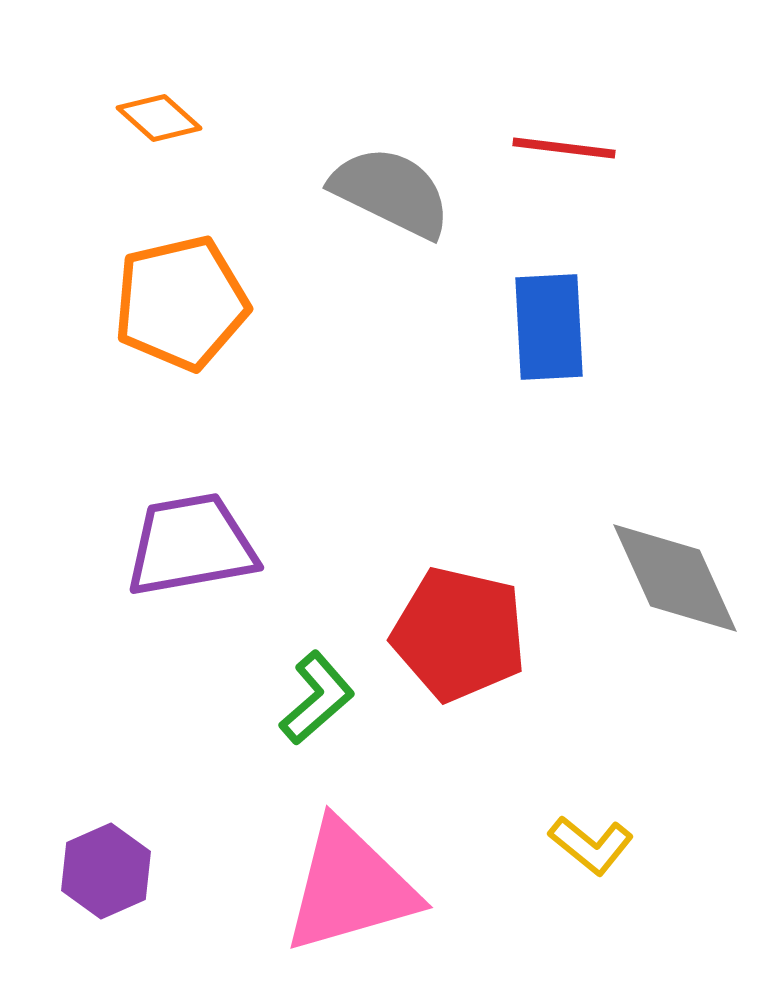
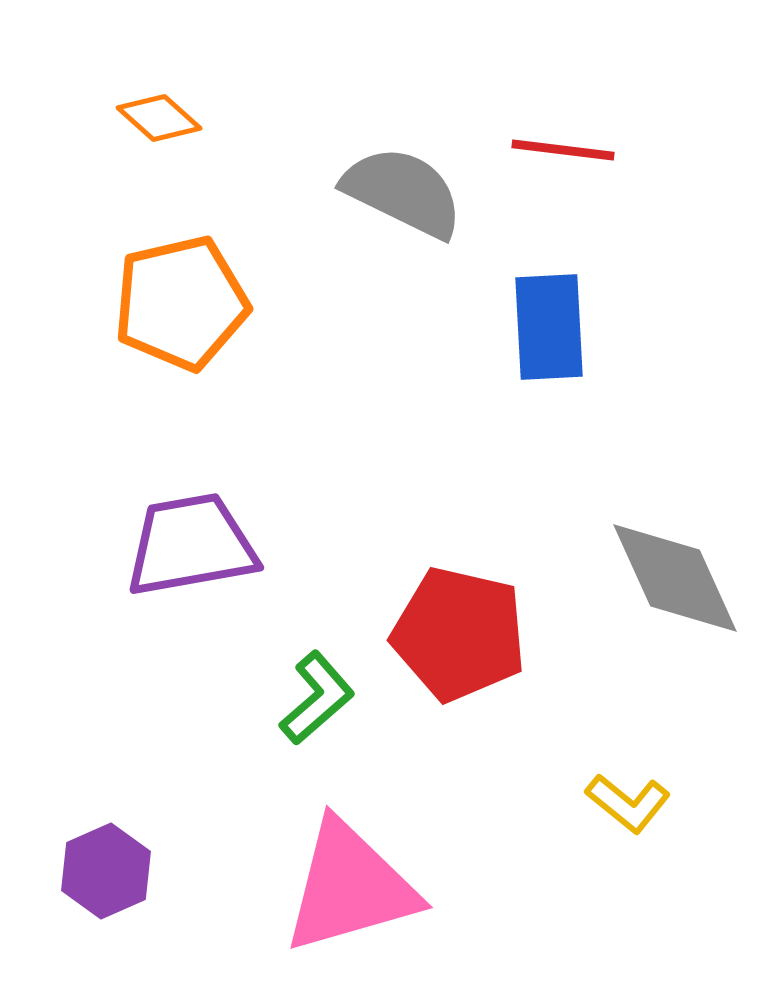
red line: moved 1 px left, 2 px down
gray semicircle: moved 12 px right
yellow L-shape: moved 37 px right, 42 px up
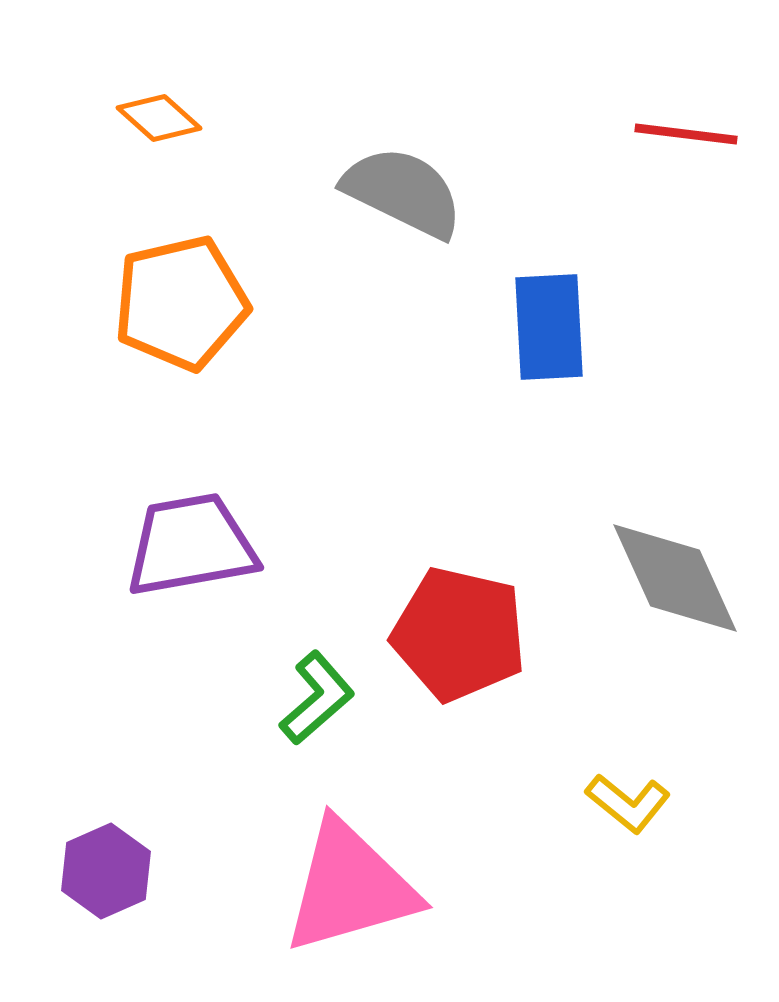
red line: moved 123 px right, 16 px up
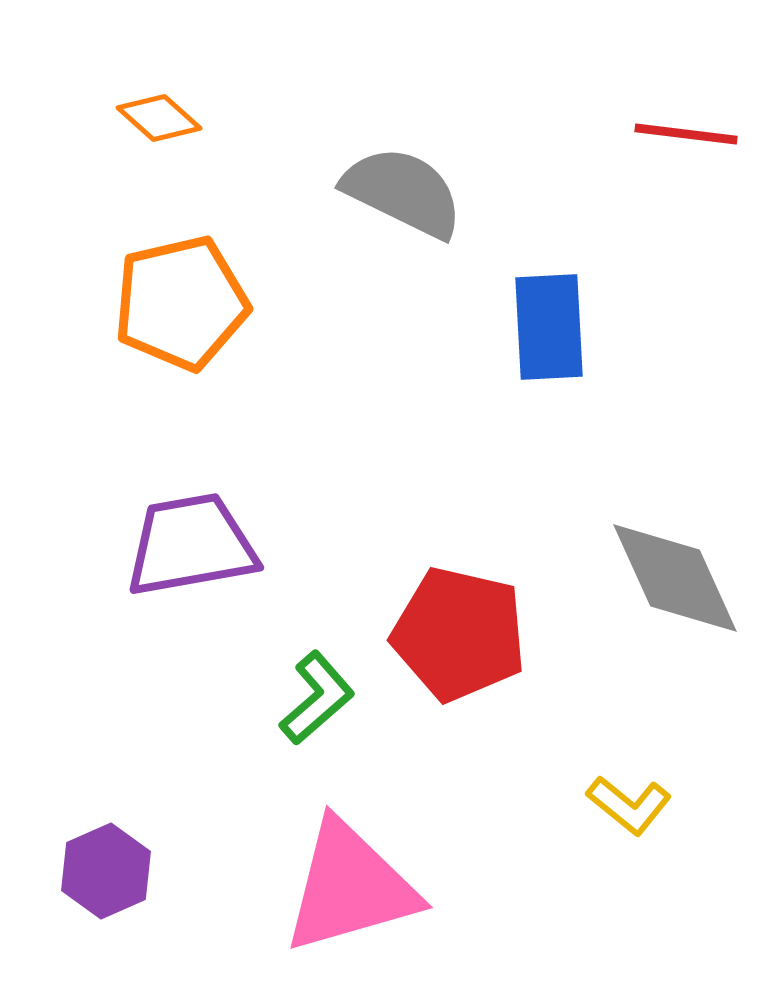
yellow L-shape: moved 1 px right, 2 px down
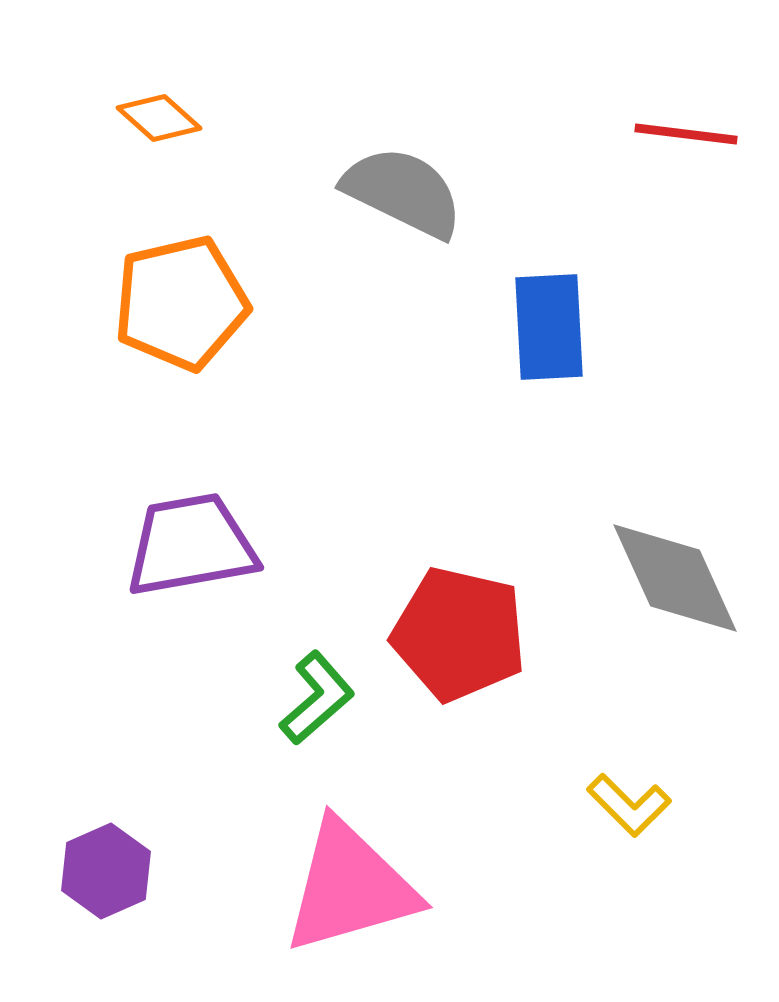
yellow L-shape: rotated 6 degrees clockwise
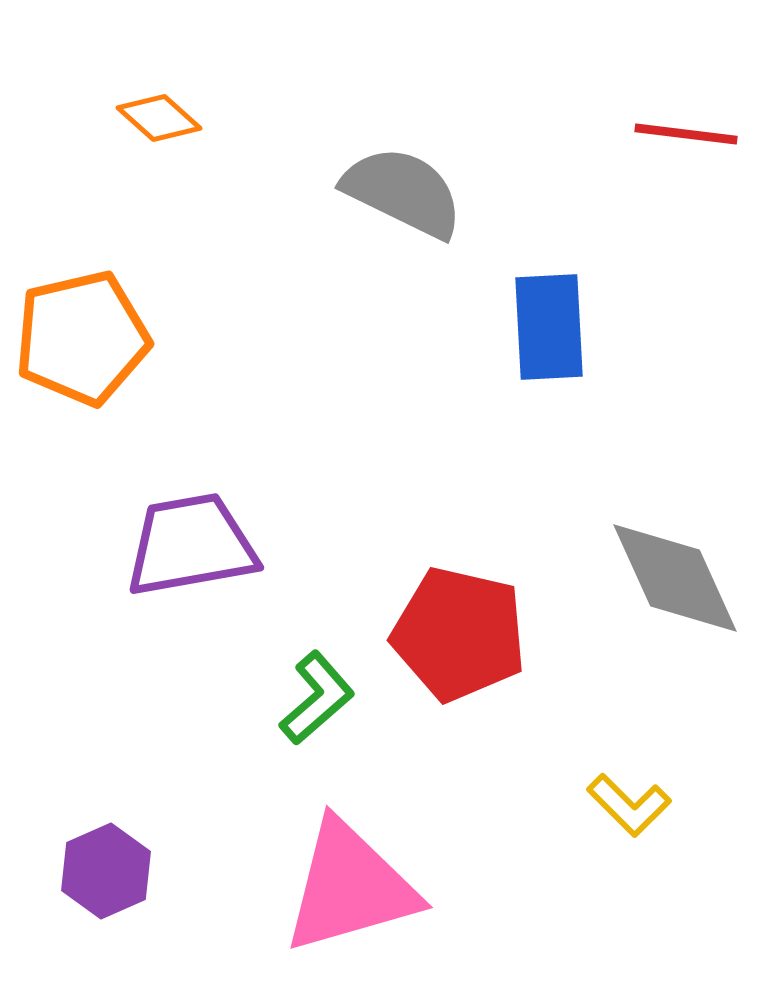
orange pentagon: moved 99 px left, 35 px down
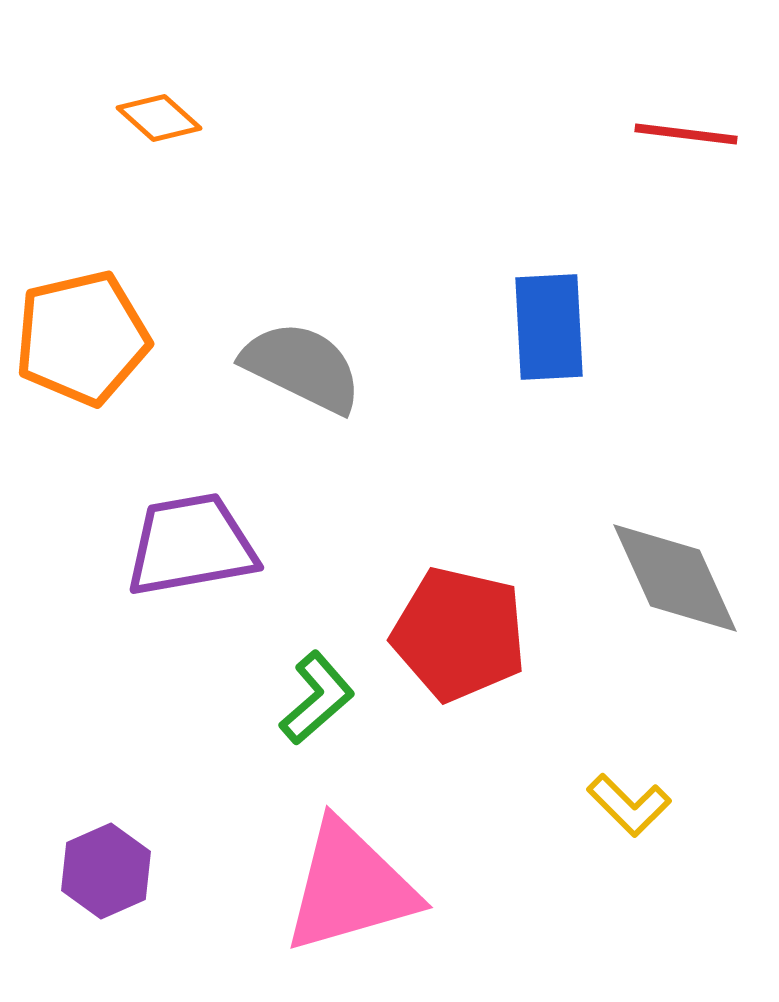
gray semicircle: moved 101 px left, 175 px down
